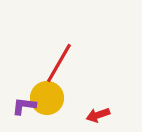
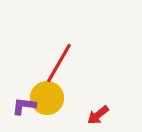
red arrow: rotated 20 degrees counterclockwise
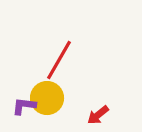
red line: moved 3 px up
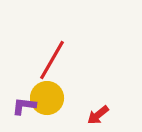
red line: moved 7 px left
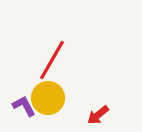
yellow circle: moved 1 px right
purple L-shape: rotated 55 degrees clockwise
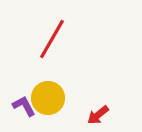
red line: moved 21 px up
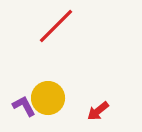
red line: moved 4 px right, 13 px up; rotated 15 degrees clockwise
red arrow: moved 4 px up
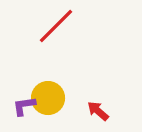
purple L-shape: rotated 70 degrees counterclockwise
red arrow: rotated 80 degrees clockwise
